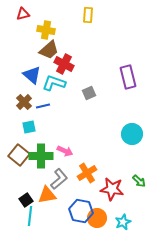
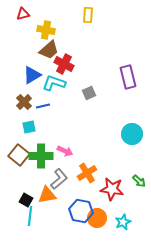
blue triangle: rotated 48 degrees clockwise
black square: rotated 24 degrees counterclockwise
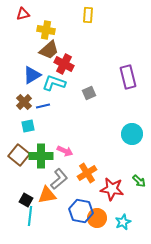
cyan square: moved 1 px left, 1 px up
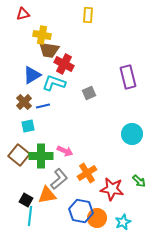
yellow cross: moved 4 px left, 5 px down
brown trapezoid: rotated 50 degrees clockwise
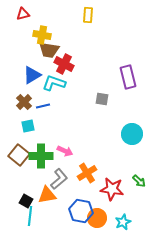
gray square: moved 13 px right, 6 px down; rotated 32 degrees clockwise
black square: moved 1 px down
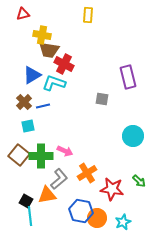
cyan circle: moved 1 px right, 2 px down
cyan line: rotated 12 degrees counterclockwise
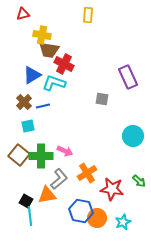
purple rectangle: rotated 10 degrees counterclockwise
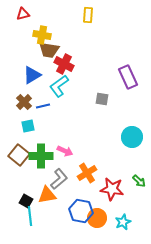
cyan L-shape: moved 5 px right, 3 px down; rotated 55 degrees counterclockwise
cyan circle: moved 1 px left, 1 px down
